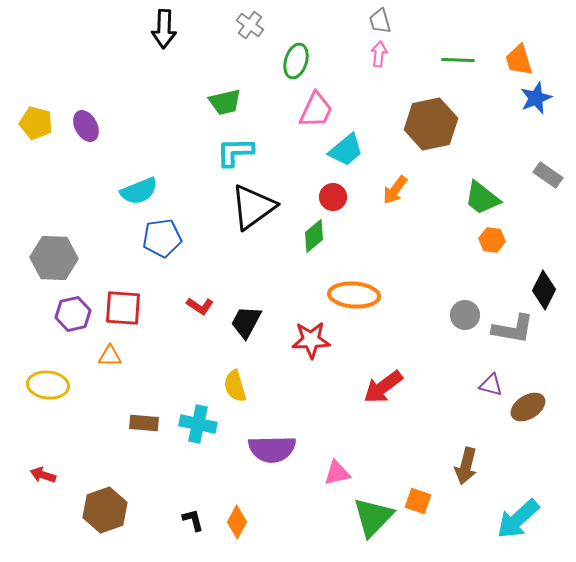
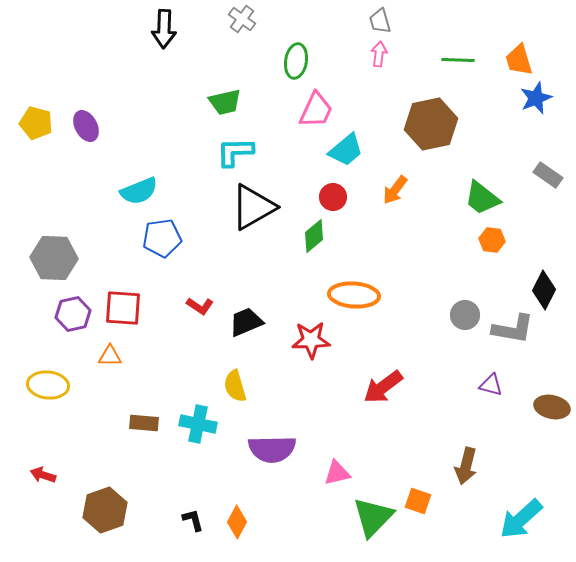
gray cross at (250, 25): moved 8 px left, 6 px up
green ellipse at (296, 61): rotated 8 degrees counterclockwise
black triangle at (253, 207): rotated 6 degrees clockwise
black trapezoid at (246, 322): rotated 39 degrees clockwise
brown ellipse at (528, 407): moved 24 px right; rotated 44 degrees clockwise
cyan arrow at (518, 519): moved 3 px right
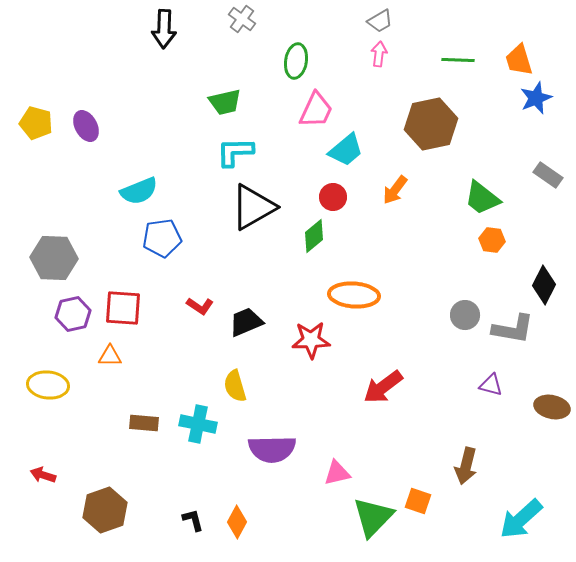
gray trapezoid at (380, 21): rotated 104 degrees counterclockwise
black diamond at (544, 290): moved 5 px up
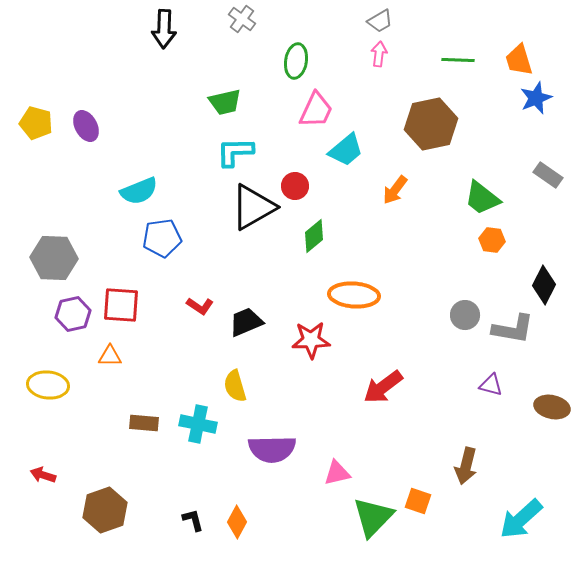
red circle at (333, 197): moved 38 px left, 11 px up
red square at (123, 308): moved 2 px left, 3 px up
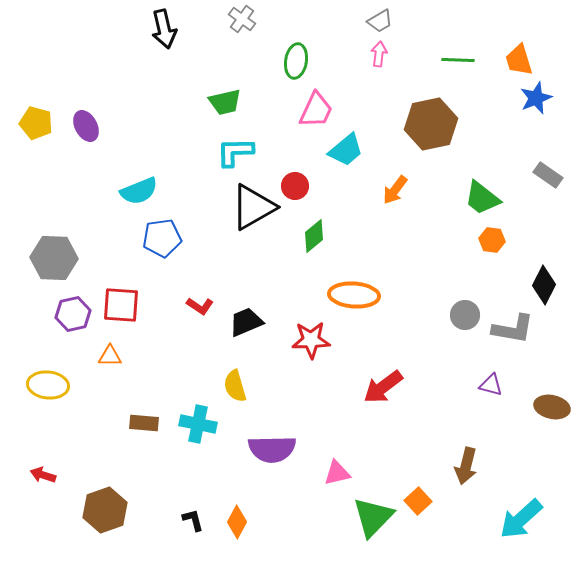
black arrow at (164, 29): rotated 15 degrees counterclockwise
orange square at (418, 501): rotated 28 degrees clockwise
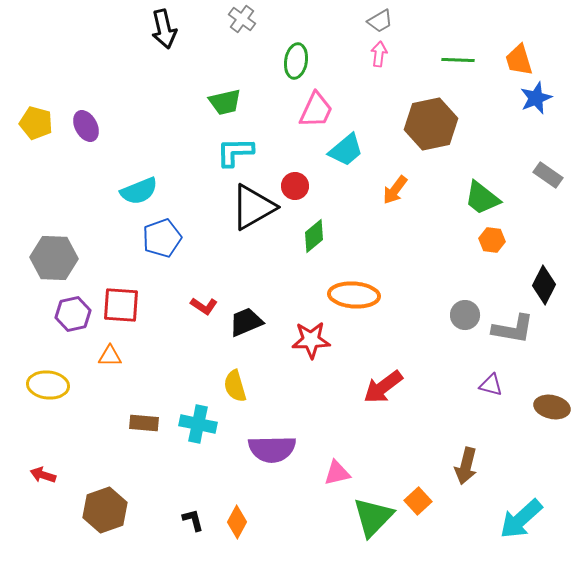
blue pentagon at (162, 238): rotated 12 degrees counterclockwise
red L-shape at (200, 306): moved 4 px right
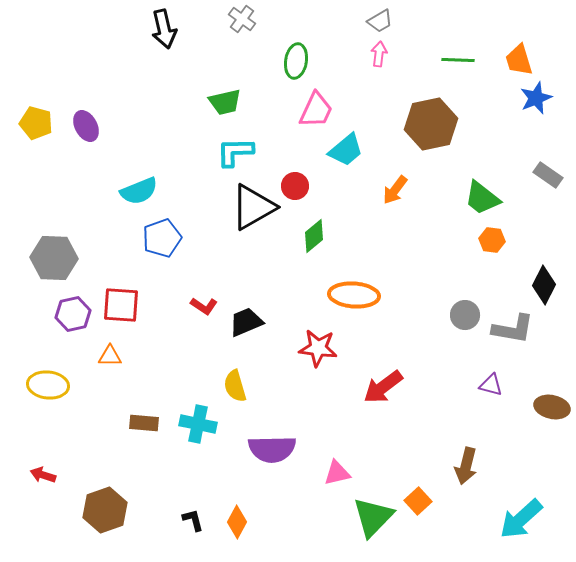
red star at (311, 340): moved 7 px right, 8 px down; rotated 9 degrees clockwise
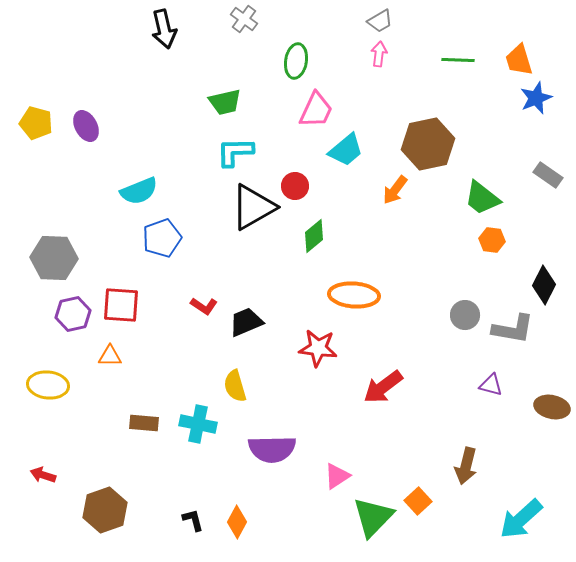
gray cross at (242, 19): moved 2 px right
brown hexagon at (431, 124): moved 3 px left, 20 px down
pink triangle at (337, 473): moved 3 px down; rotated 20 degrees counterclockwise
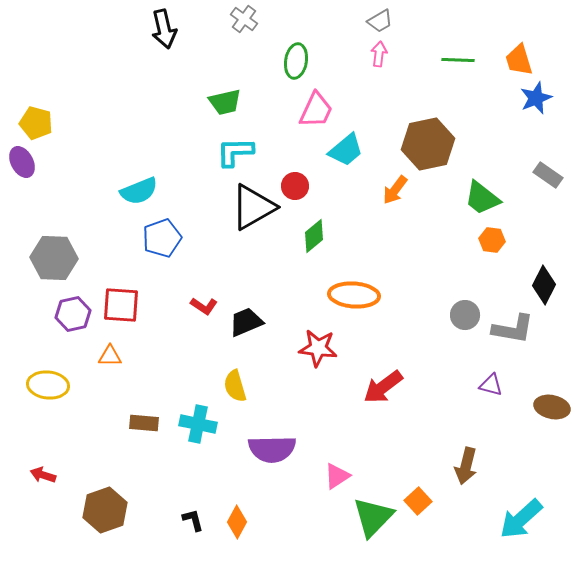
purple ellipse at (86, 126): moved 64 px left, 36 px down
